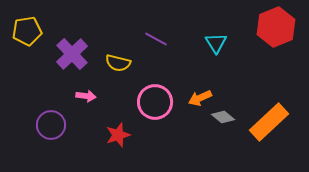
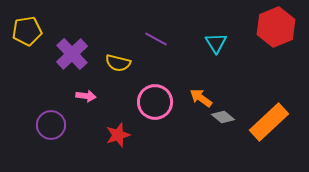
orange arrow: moved 1 px right; rotated 60 degrees clockwise
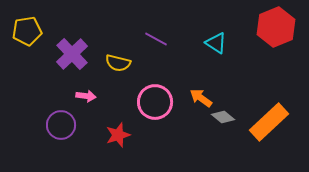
cyan triangle: rotated 25 degrees counterclockwise
purple circle: moved 10 px right
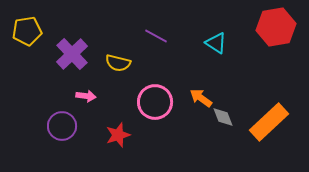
red hexagon: rotated 12 degrees clockwise
purple line: moved 3 px up
gray diamond: rotated 30 degrees clockwise
purple circle: moved 1 px right, 1 px down
